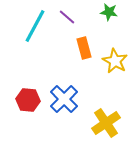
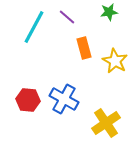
green star: rotated 18 degrees counterclockwise
cyan line: moved 1 px left, 1 px down
blue cross: rotated 16 degrees counterclockwise
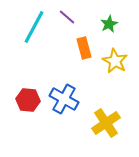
green star: moved 12 px down; rotated 18 degrees counterclockwise
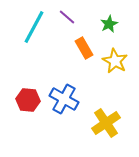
orange rectangle: rotated 15 degrees counterclockwise
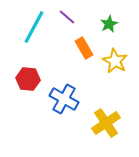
red hexagon: moved 21 px up
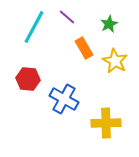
yellow cross: rotated 32 degrees clockwise
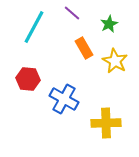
purple line: moved 5 px right, 4 px up
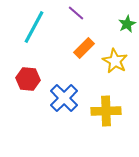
purple line: moved 4 px right
green star: moved 18 px right
orange rectangle: rotated 75 degrees clockwise
blue cross: moved 1 px up; rotated 16 degrees clockwise
yellow cross: moved 12 px up
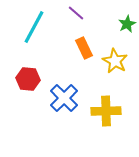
orange rectangle: rotated 70 degrees counterclockwise
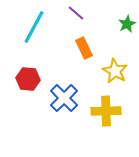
yellow star: moved 10 px down
